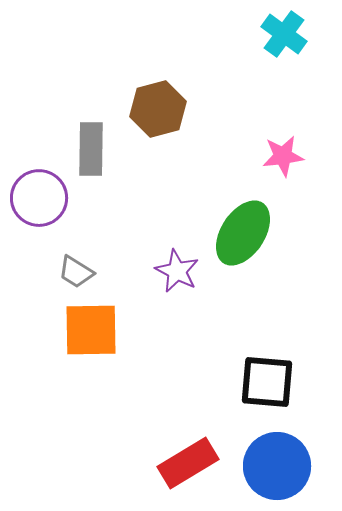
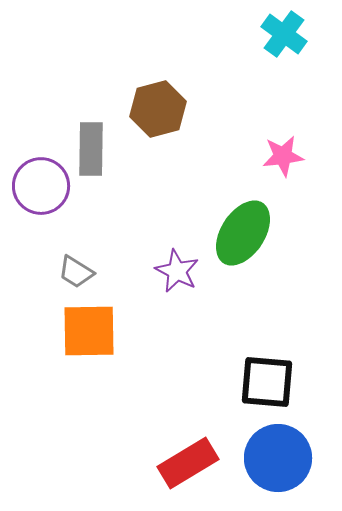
purple circle: moved 2 px right, 12 px up
orange square: moved 2 px left, 1 px down
blue circle: moved 1 px right, 8 px up
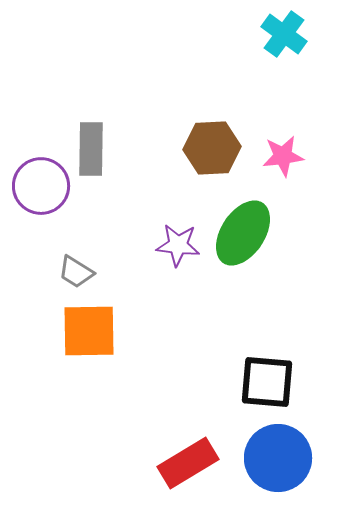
brown hexagon: moved 54 px right, 39 px down; rotated 12 degrees clockwise
purple star: moved 1 px right, 26 px up; rotated 21 degrees counterclockwise
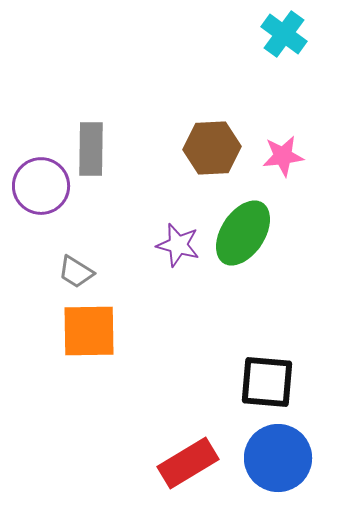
purple star: rotated 9 degrees clockwise
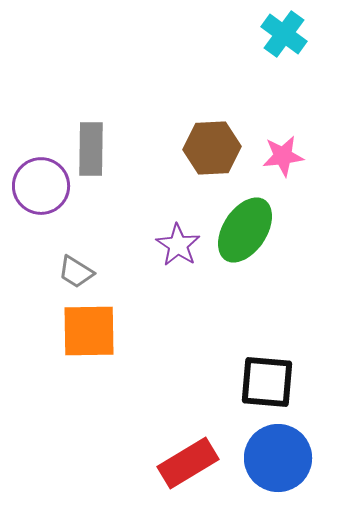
green ellipse: moved 2 px right, 3 px up
purple star: rotated 18 degrees clockwise
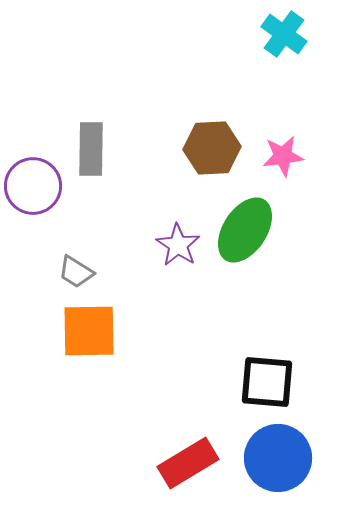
purple circle: moved 8 px left
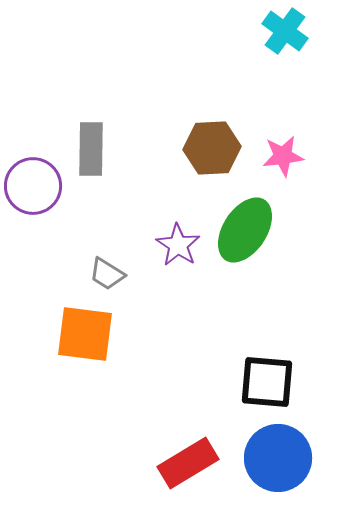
cyan cross: moved 1 px right, 3 px up
gray trapezoid: moved 31 px right, 2 px down
orange square: moved 4 px left, 3 px down; rotated 8 degrees clockwise
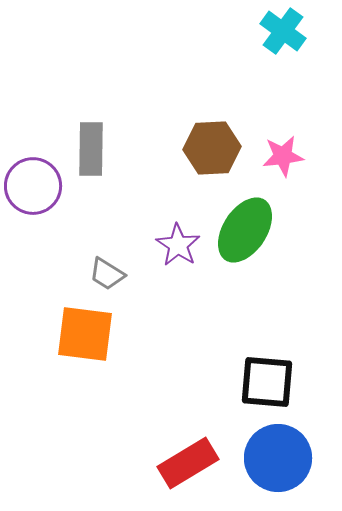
cyan cross: moved 2 px left
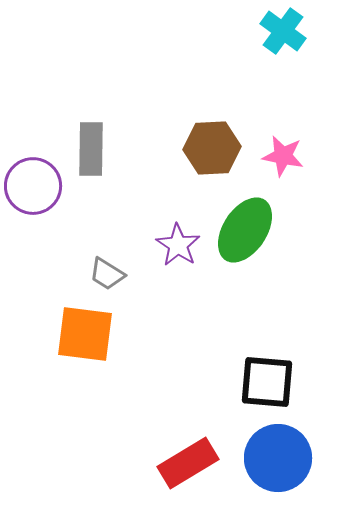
pink star: rotated 18 degrees clockwise
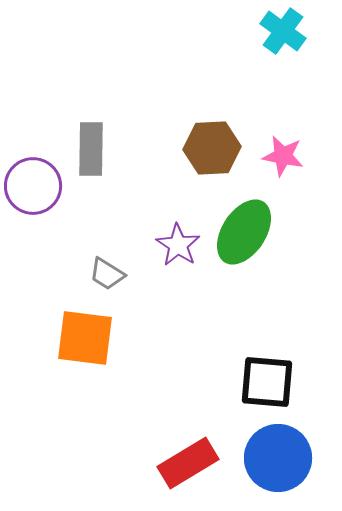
green ellipse: moved 1 px left, 2 px down
orange square: moved 4 px down
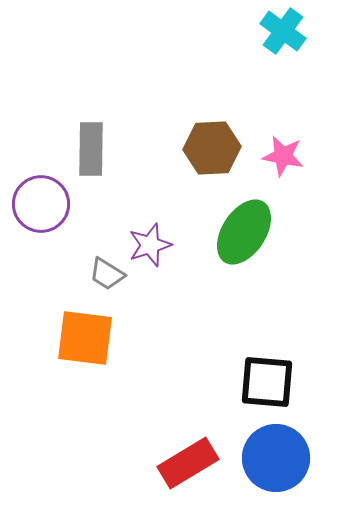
purple circle: moved 8 px right, 18 px down
purple star: moved 28 px left; rotated 21 degrees clockwise
blue circle: moved 2 px left
